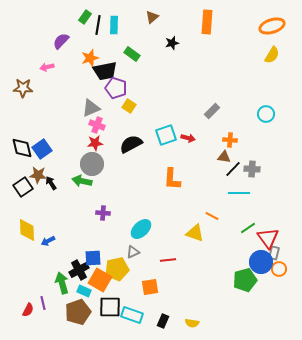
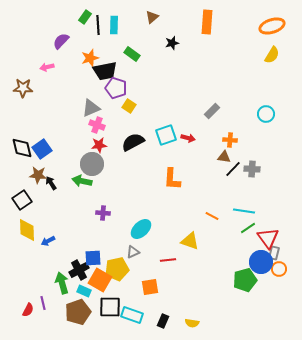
black line at (98, 25): rotated 12 degrees counterclockwise
red star at (95, 143): moved 4 px right, 2 px down
black semicircle at (131, 144): moved 2 px right, 2 px up
black square at (23, 187): moved 1 px left, 13 px down
cyan line at (239, 193): moved 5 px right, 18 px down; rotated 10 degrees clockwise
yellow triangle at (195, 233): moved 5 px left, 8 px down
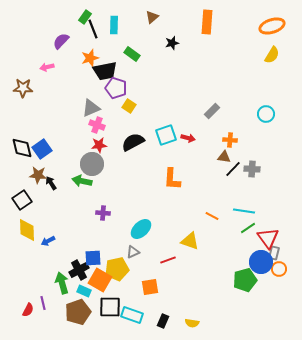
black line at (98, 25): moved 5 px left, 4 px down; rotated 18 degrees counterclockwise
red line at (168, 260): rotated 14 degrees counterclockwise
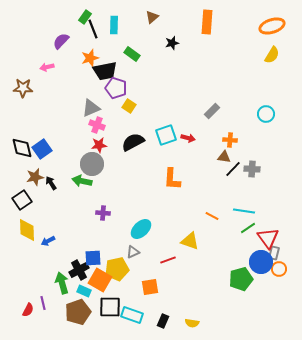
brown star at (38, 175): moved 3 px left, 2 px down; rotated 18 degrees counterclockwise
green pentagon at (245, 280): moved 4 px left, 1 px up
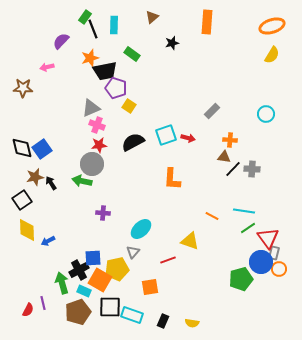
gray triangle at (133, 252): rotated 24 degrees counterclockwise
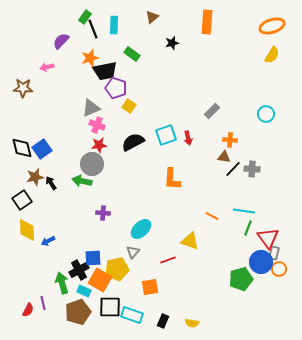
red arrow at (188, 138): rotated 64 degrees clockwise
green line at (248, 228): rotated 35 degrees counterclockwise
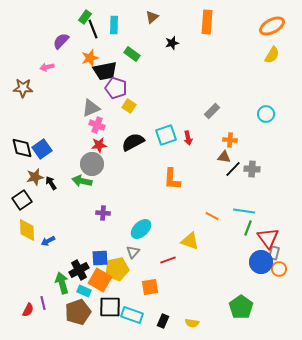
orange ellipse at (272, 26): rotated 10 degrees counterclockwise
blue square at (93, 258): moved 7 px right
green pentagon at (241, 279): moved 28 px down; rotated 20 degrees counterclockwise
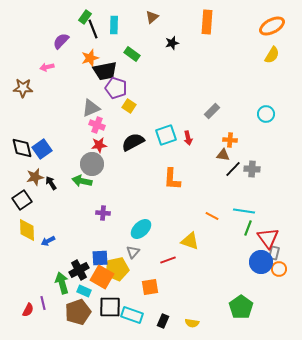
brown triangle at (224, 157): moved 1 px left, 2 px up
orange square at (100, 280): moved 2 px right, 3 px up
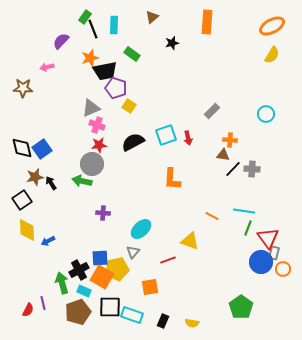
orange circle at (279, 269): moved 4 px right
